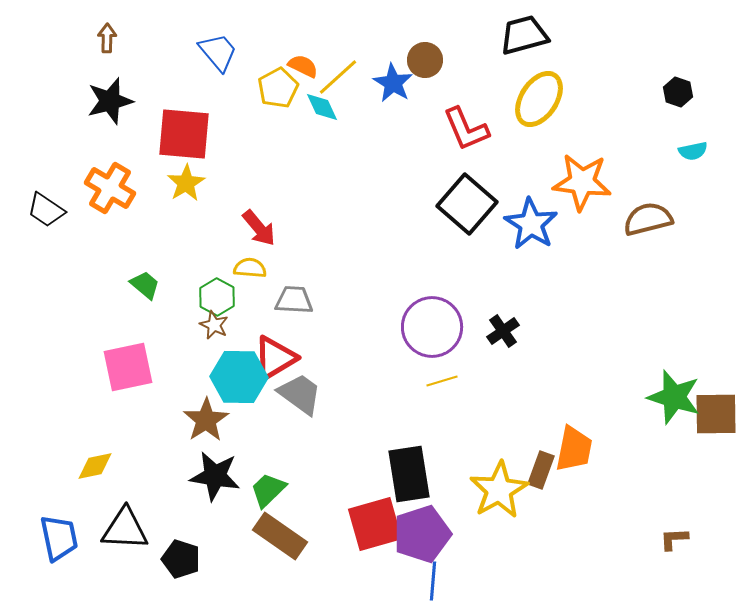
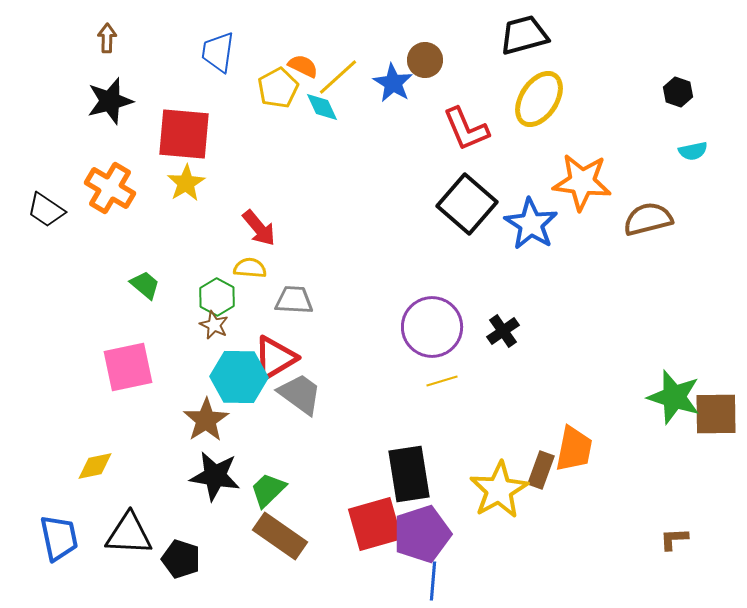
blue trapezoid at (218, 52): rotated 132 degrees counterclockwise
black triangle at (125, 529): moved 4 px right, 5 px down
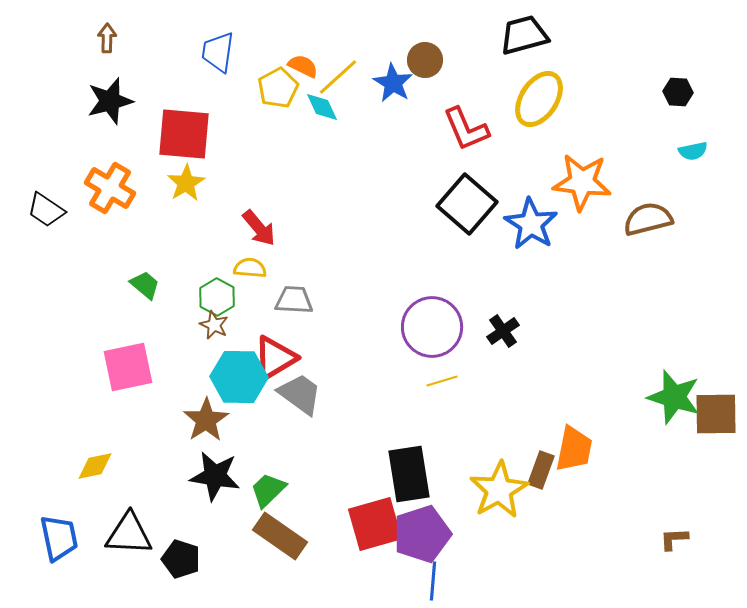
black hexagon at (678, 92): rotated 16 degrees counterclockwise
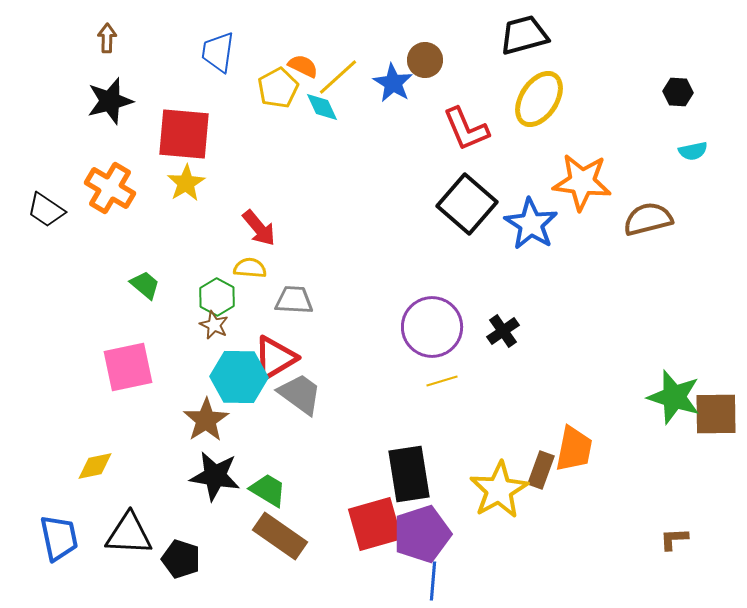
green trapezoid at (268, 490): rotated 75 degrees clockwise
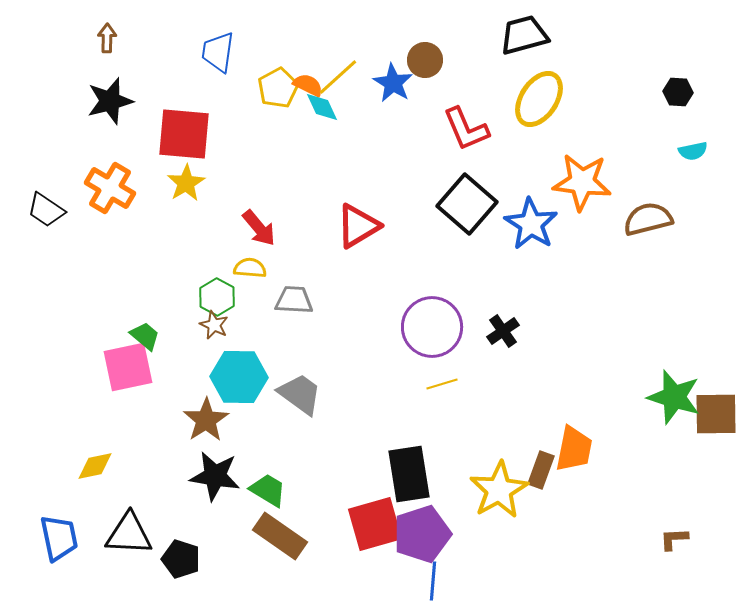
orange semicircle at (303, 66): moved 5 px right, 19 px down
green trapezoid at (145, 285): moved 51 px down
red triangle at (275, 358): moved 83 px right, 132 px up
yellow line at (442, 381): moved 3 px down
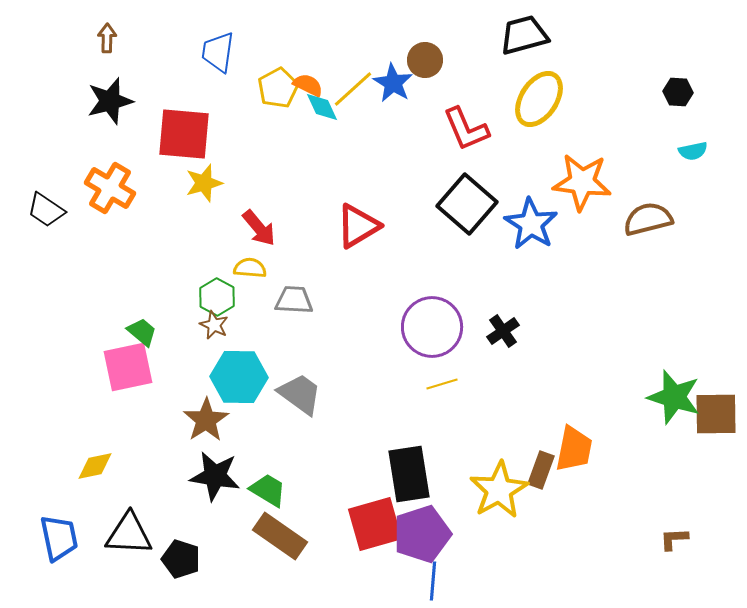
yellow line at (338, 77): moved 15 px right, 12 px down
yellow star at (186, 183): moved 18 px right; rotated 15 degrees clockwise
green trapezoid at (145, 336): moved 3 px left, 4 px up
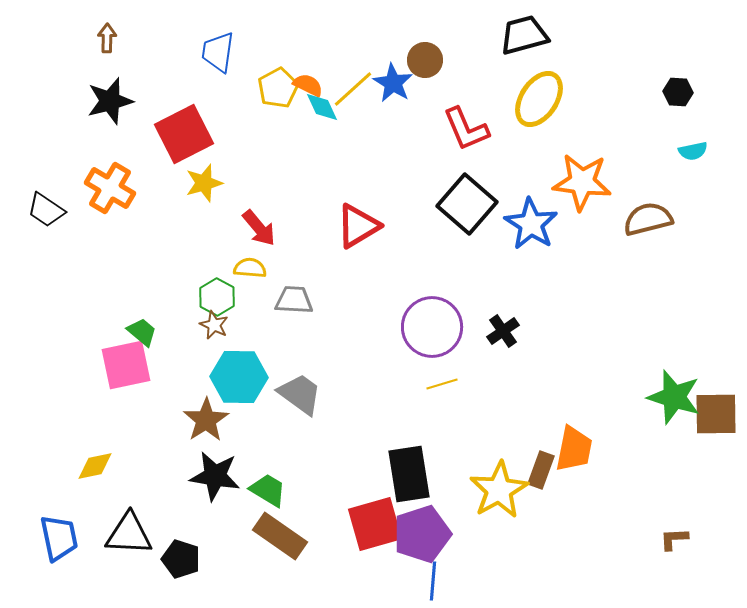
red square at (184, 134): rotated 32 degrees counterclockwise
pink square at (128, 367): moved 2 px left, 2 px up
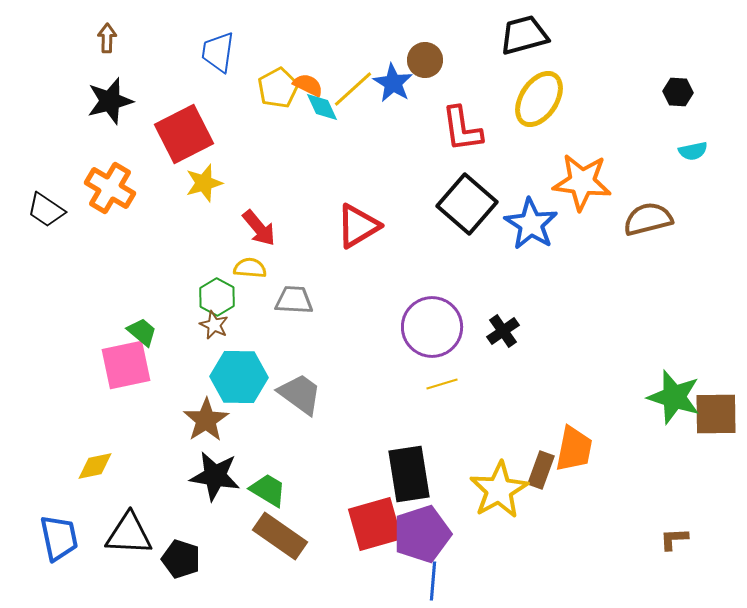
red L-shape at (466, 129): moved 4 px left; rotated 15 degrees clockwise
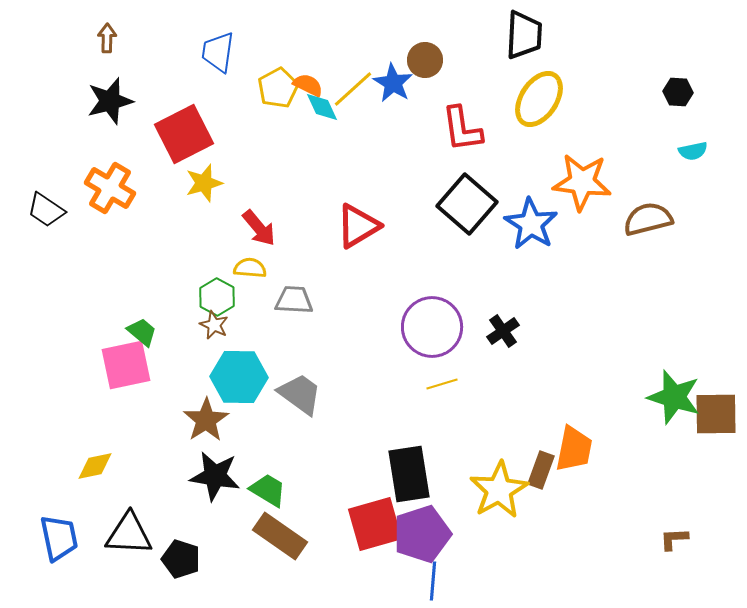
black trapezoid at (524, 35): rotated 108 degrees clockwise
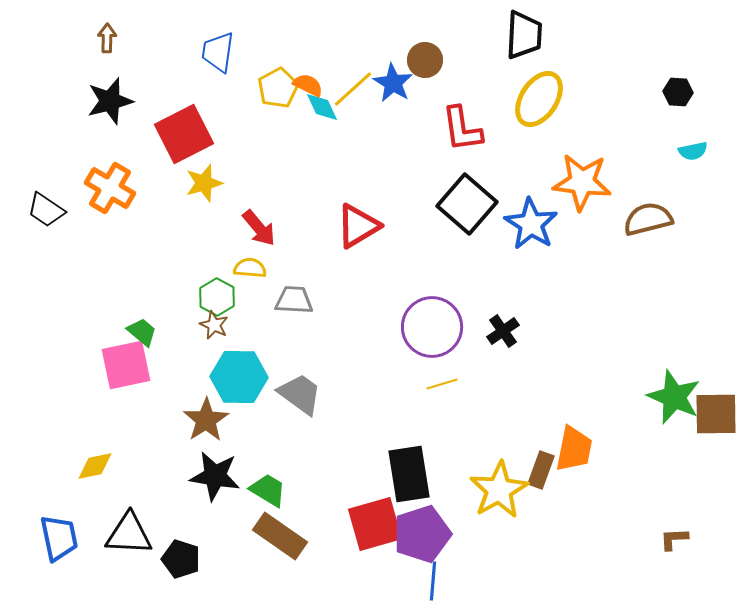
green star at (674, 397): rotated 6 degrees clockwise
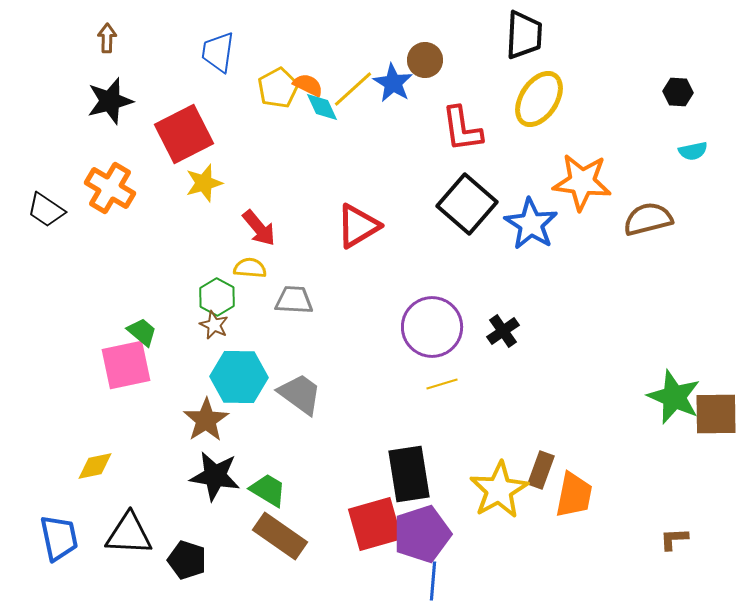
orange trapezoid at (574, 449): moved 46 px down
black pentagon at (181, 559): moved 6 px right, 1 px down
